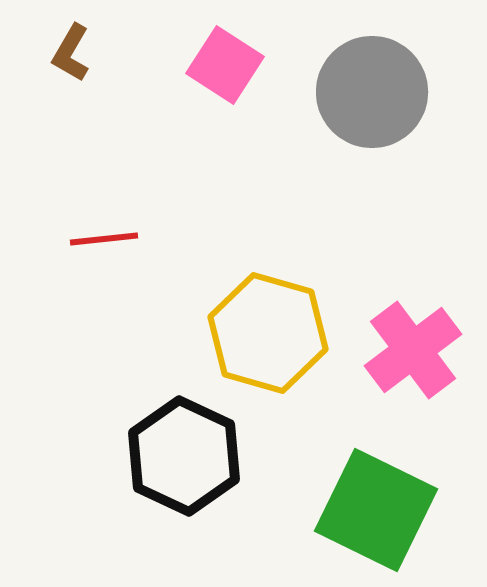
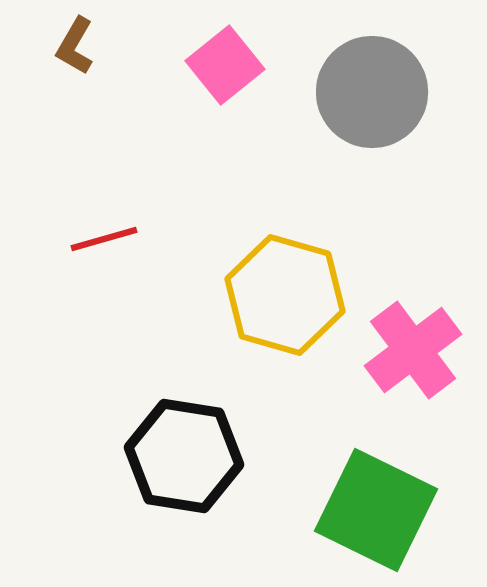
brown L-shape: moved 4 px right, 7 px up
pink square: rotated 18 degrees clockwise
red line: rotated 10 degrees counterclockwise
yellow hexagon: moved 17 px right, 38 px up
black hexagon: rotated 16 degrees counterclockwise
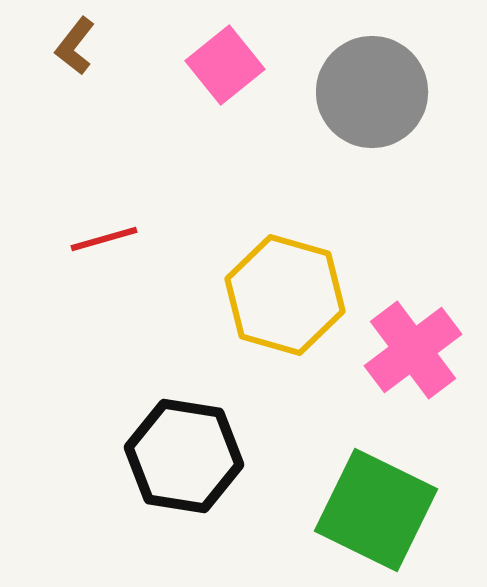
brown L-shape: rotated 8 degrees clockwise
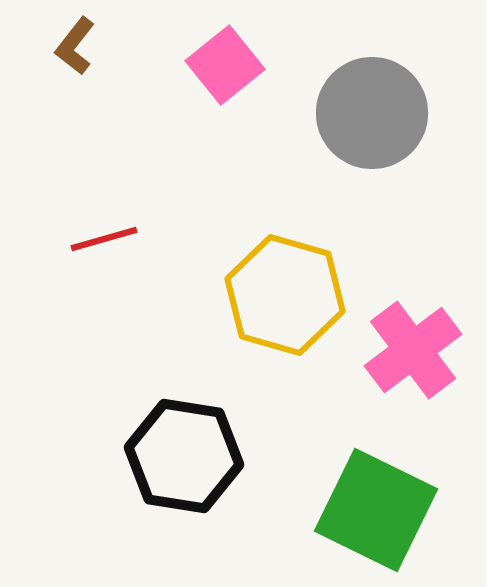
gray circle: moved 21 px down
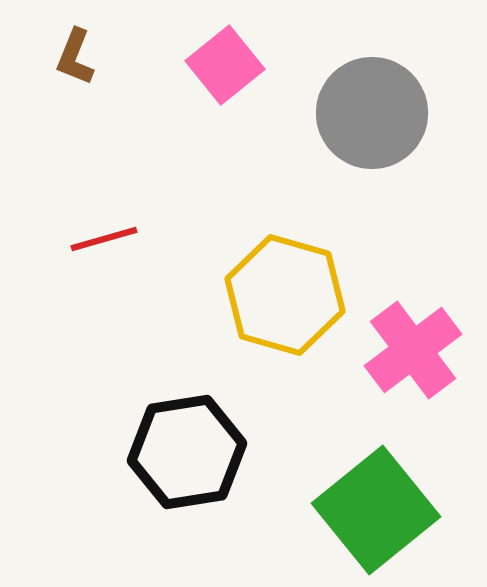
brown L-shape: moved 11 px down; rotated 16 degrees counterclockwise
black hexagon: moved 3 px right, 4 px up; rotated 18 degrees counterclockwise
green square: rotated 25 degrees clockwise
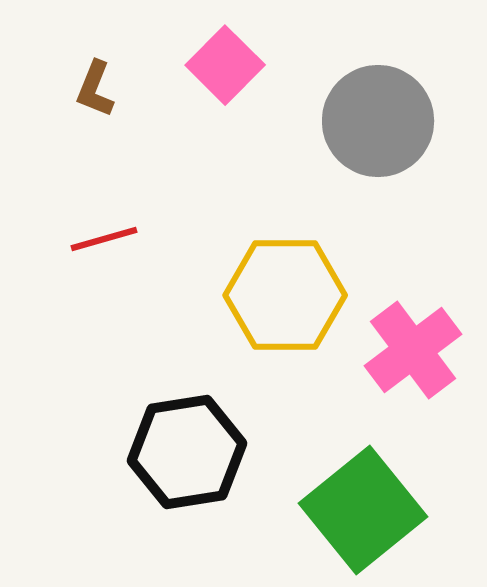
brown L-shape: moved 20 px right, 32 px down
pink square: rotated 6 degrees counterclockwise
gray circle: moved 6 px right, 8 px down
yellow hexagon: rotated 16 degrees counterclockwise
green square: moved 13 px left
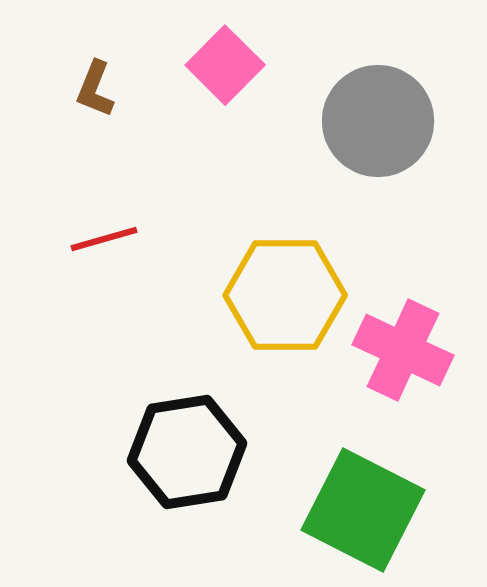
pink cross: moved 10 px left; rotated 28 degrees counterclockwise
green square: rotated 24 degrees counterclockwise
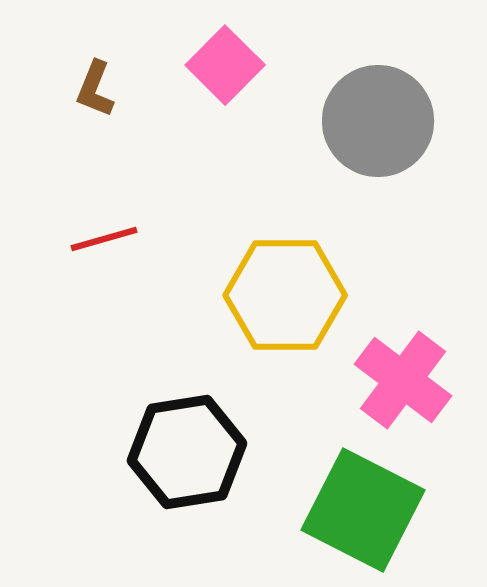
pink cross: moved 30 px down; rotated 12 degrees clockwise
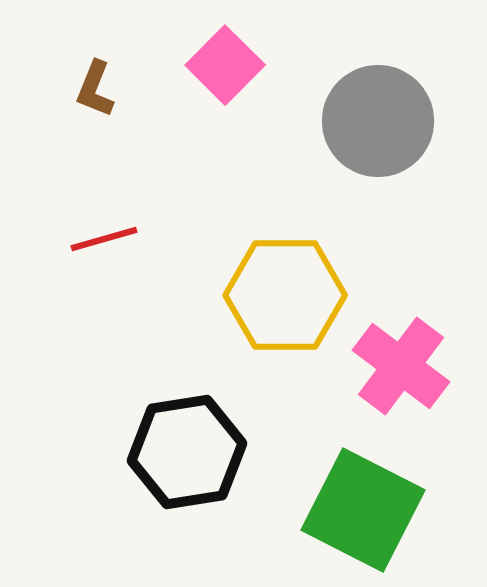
pink cross: moved 2 px left, 14 px up
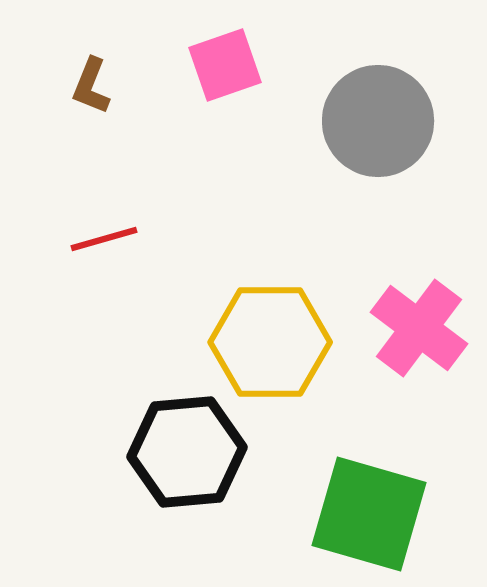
pink square: rotated 26 degrees clockwise
brown L-shape: moved 4 px left, 3 px up
yellow hexagon: moved 15 px left, 47 px down
pink cross: moved 18 px right, 38 px up
black hexagon: rotated 4 degrees clockwise
green square: moved 6 px right, 4 px down; rotated 11 degrees counterclockwise
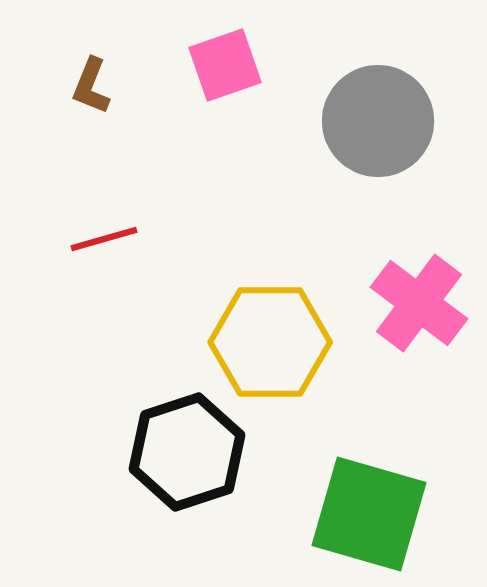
pink cross: moved 25 px up
black hexagon: rotated 13 degrees counterclockwise
